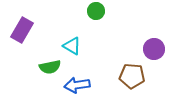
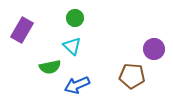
green circle: moved 21 px left, 7 px down
cyan triangle: rotated 12 degrees clockwise
blue arrow: rotated 15 degrees counterclockwise
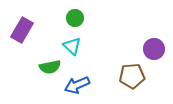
brown pentagon: rotated 10 degrees counterclockwise
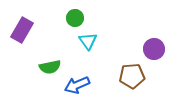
cyan triangle: moved 16 px right, 5 px up; rotated 12 degrees clockwise
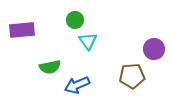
green circle: moved 2 px down
purple rectangle: rotated 55 degrees clockwise
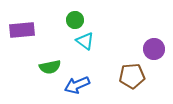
cyan triangle: moved 3 px left; rotated 18 degrees counterclockwise
